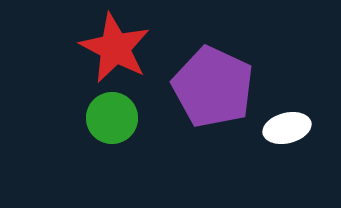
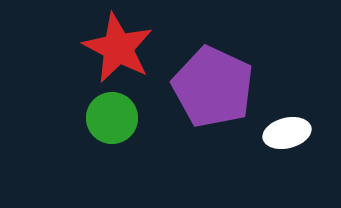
red star: moved 3 px right
white ellipse: moved 5 px down
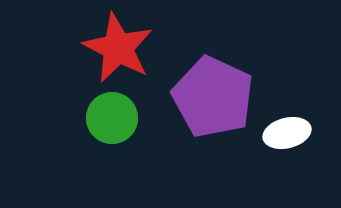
purple pentagon: moved 10 px down
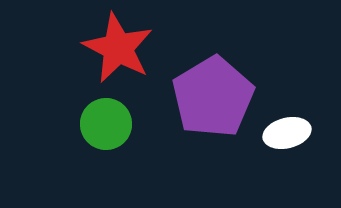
purple pentagon: rotated 16 degrees clockwise
green circle: moved 6 px left, 6 px down
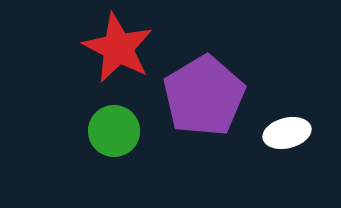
purple pentagon: moved 9 px left, 1 px up
green circle: moved 8 px right, 7 px down
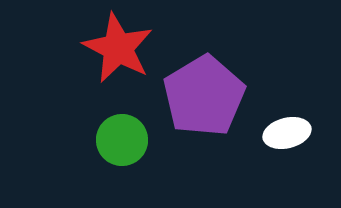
green circle: moved 8 px right, 9 px down
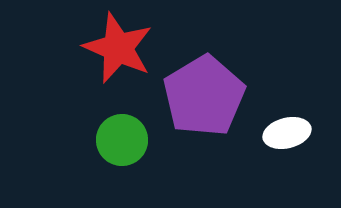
red star: rotated 4 degrees counterclockwise
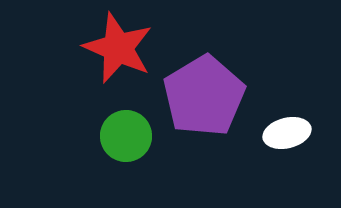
green circle: moved 4 px right, 4 px up
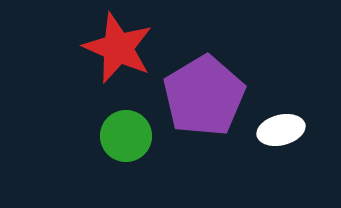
white ellipse: moved 6 px left, 3 px up
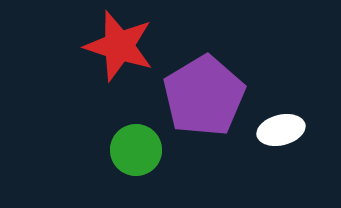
red star: moved 1 px right, 2 px up; rotated 6 degrees counterclockwise
green circle: moved 10 px right, 14 px down
